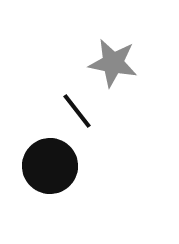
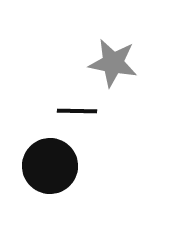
black line: rotated 51 degrees counterclockwise
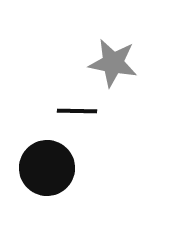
black circle: moved 3 px left, 2 px down
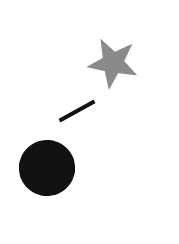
black line: rotated 30 degrees counterclockwise
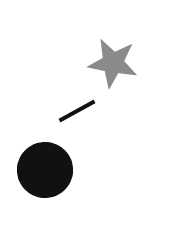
black circle: moved 2 px left, 2 px down
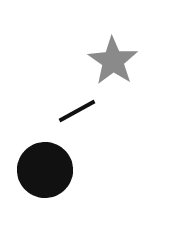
gray star: moved 2 px up; rotated 24 degrees clockwise
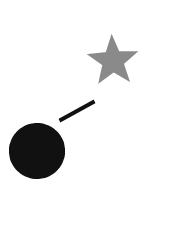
black circle: moved 8 px left, 19 px up
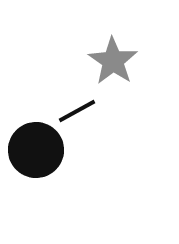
black circle: moved 1 px left, 1 px up
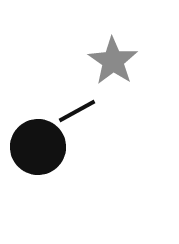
black circle: moved 2 px right, 3 px up
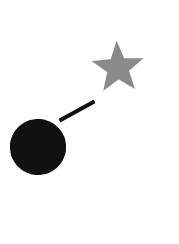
gray star: moved 5 px right, 7 px down
